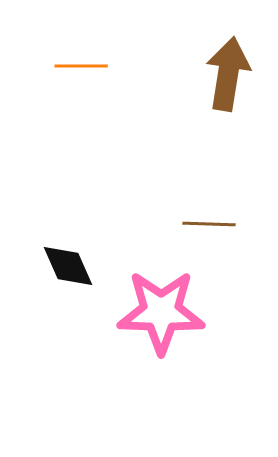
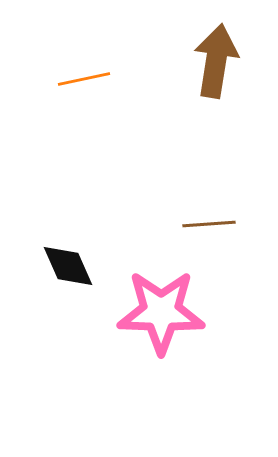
orange line: moved 3 px right, 13 px down; rotated 12 degrees counterclockwise
brown arrow: moved 12 px left, 13 px up
brown line: rotated 6 degrees counterclockwise
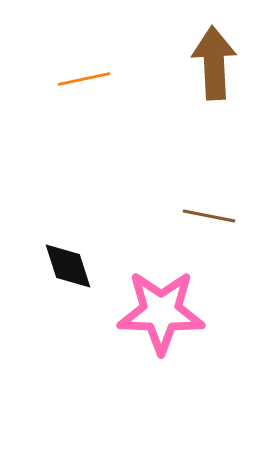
brown arrow: moved 2 px left, 2 px down; rotated 12 degrees counterclockwise
brown line: moved 8 px up; rotated 15 degrees clockwise
black diamond: rotated 6 degrees clockwise
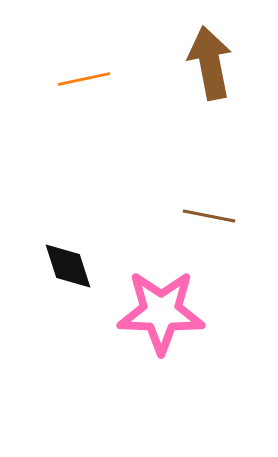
brown arrow: moved 4 px left; rotated 8 degrees counterclockwise
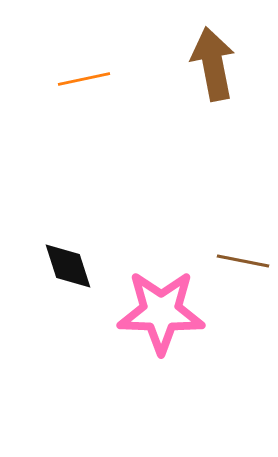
brown arrow: moved 3 px right, 1 px down
brown line: moved 34 px right, 45 px down
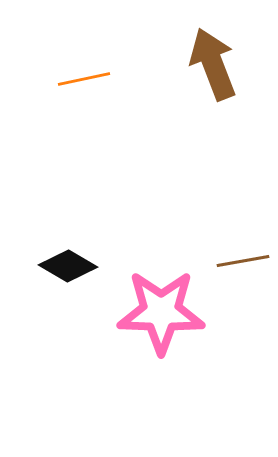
brown arrow: rotated 10 degrees counterclockwise
brown line: rotated 21 degrees counterclockwise
black diamond: rotated 42 degrees counterclockwise
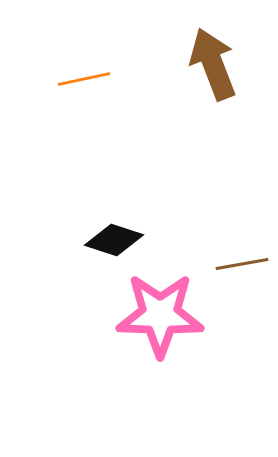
brown line: moved 1 px left, 3 px down
black diamond: moved 46 px right, 26 px up; rotated 12 degrees counterclockwise
pink star: moved 1 px left, 3 px down
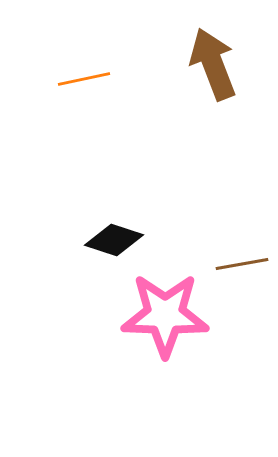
pink star: moved 5 px right
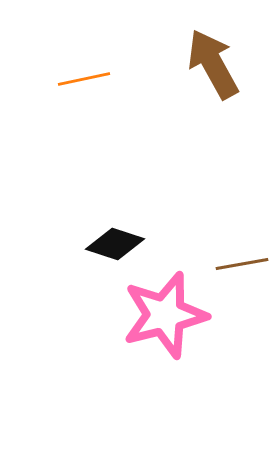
brown arrow: rotated 8 degrees counterclockwise
black diamond: moved 1 px right, 4 px down
pink star: rotated 16 degrees counterclockwise
